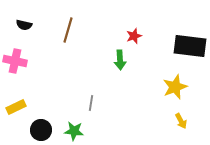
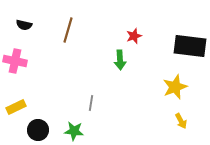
black circle: moved 3 px left
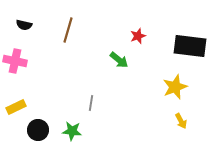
red star: moved 4 px right
green arrow: moved 1 px left; rotated 48 degrees counterclockwise
green star: moved 2 px left
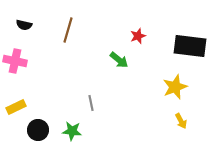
gray line: rotated 21 degrees counterclockwise
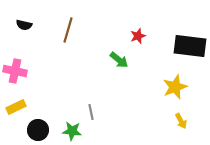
pink cross: moved 10 px down
gray line: moved 9 px down
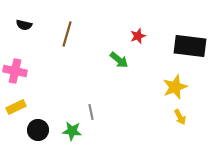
brown line: moved 1 px left, 4 px down
yellow arrow: moved 1 px left, 4 px up
